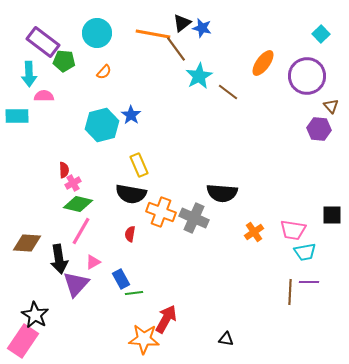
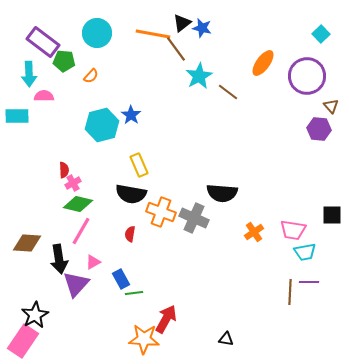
orange semicircle at (104, 72): moved 13 px left, 4 px down
black star at (35, 315): rotated 12 degrees clockwise
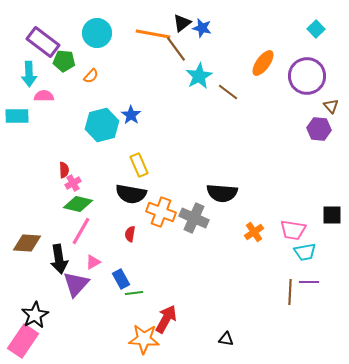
cyan square at (321, 34): moved 5 px left, 5 px up
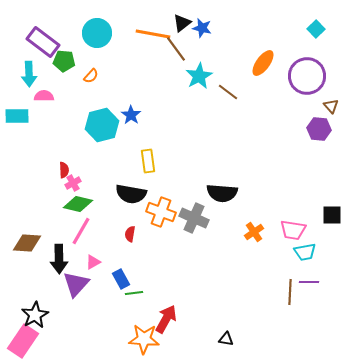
yellow rectangle at (139, 165): moved 9 px right, 4 px up; rotated 15 degrees clockwise
black arrow at (59, 259): rotated 8 degrees clockwise
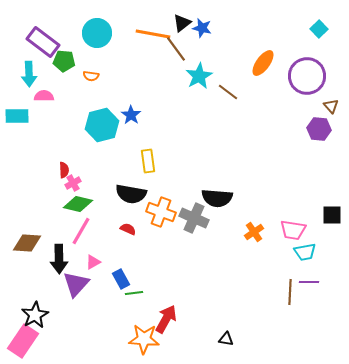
cyan square at (316, 29): moved 3 px right
orange semicircle at (91, 76): rotated 56 degrees clockwise
black semicircle at (222, 193): moved 5 px left, 5 px down
red semicircle at (130, 234): moved 2 px left, 5 px up; rotated 105 degrees clockwise
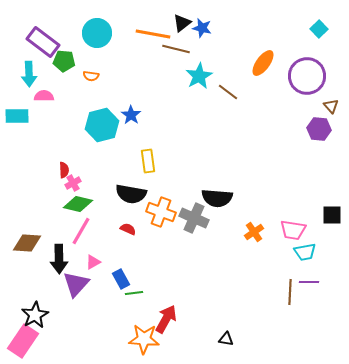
brown line at (176, 49): rotated 40 degrees counterclockwise
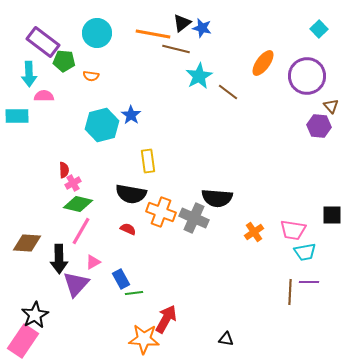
purple hexagon at (319, 129): moved 3 px up
